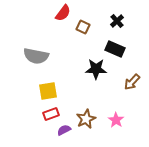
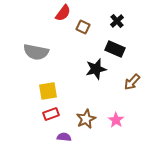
gray semicircle: moved 4 px up
black star: rotated 15 degrees counterclockwise
purple semicircle: moved 7 px down; rotated 32 degrees clockwise
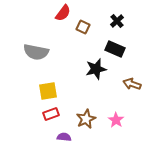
brown arrow: moved 2 px down; rotated 66 degrees clockwise
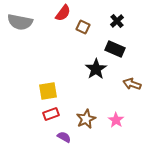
gray semicircle: moved 16 px left, 30 px up
black star: rotated 20 degrees counterclockwise
purple semicircle: rotated 24 degrees clockwise
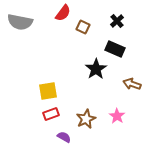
pink star: moved 1 px right, 4 px up
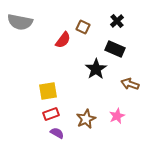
red semicircle: moved 27 px down
brown arrow: moved 2 px left
pink star: rotated 14 degrees clockwise
purple semicircle: moved 7 px left, 4 px up
